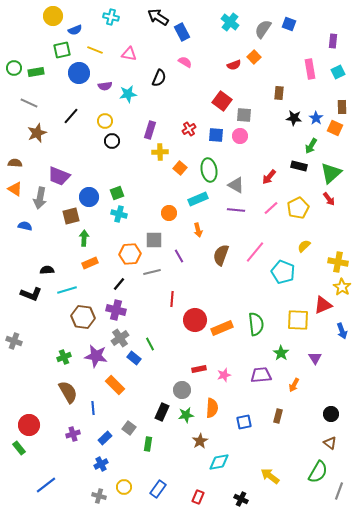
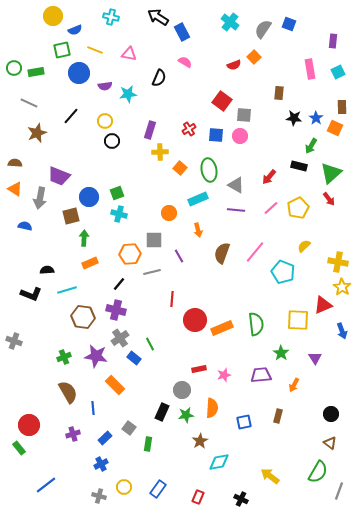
brown semicircle at (221, 255): moved 1 px right, 2 px up
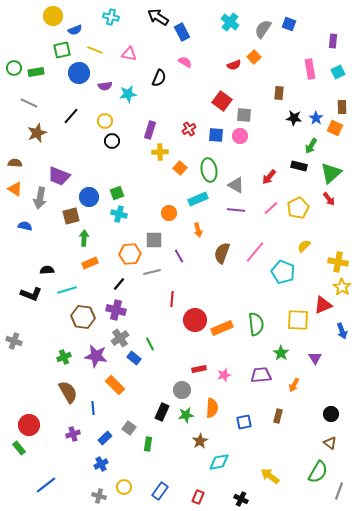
blue rectangle at (158, 489): moved 2 px right, 2 px down
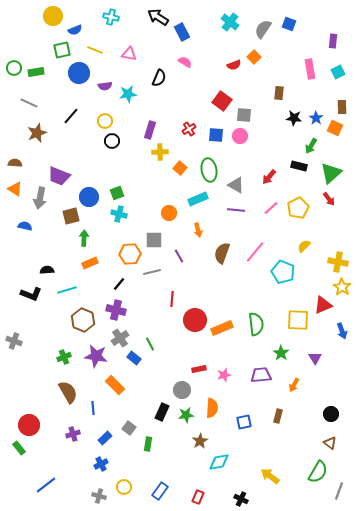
brown hexagon at (83, 317): moved 3 px down; rotated 15 degrees clockwise
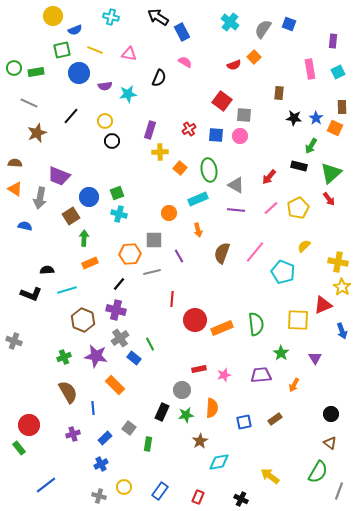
brown square at (71, 216): rotated 18 degrees counterclockwise
brown rectangle at (278, 416): moved 3 px left, 3 px down; rotated 40 degrees clockwise
